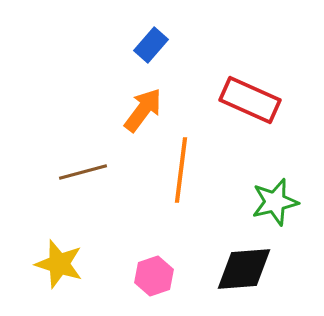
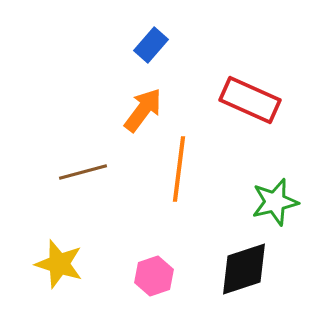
orange line: moved 2 px left, 1 px up
black diamond: rotated 14 degrees counterclockwise
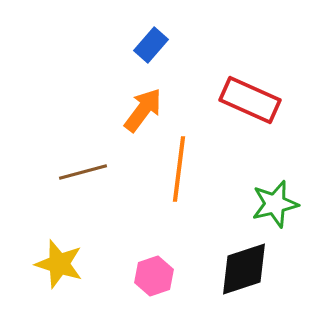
green star: moved 2 px down
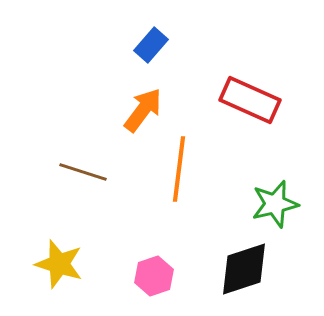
brown line: rotated 33 degrees clockwise
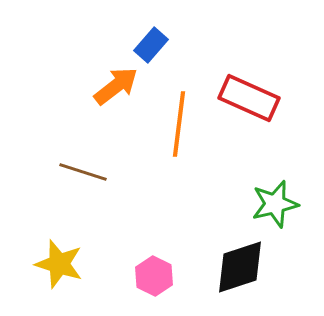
red rectangle: moved 1 px left, 2 px up
orange arrow: moved 27 px left, 24 px up; rotated 15 degrees clockwise
orange line: moved 45 px up
black diamond: moved 4 px left, 2 px up
pink hexagon: rotated 15 degrees counterclockwise
